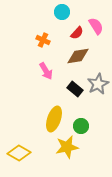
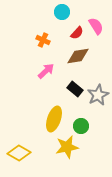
pink arrow: rotated 102 degrees counterclockwise
gray star: moved 11 px down
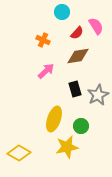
black rectangle: rotated 35 degrees clockwise
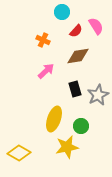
red semicircle: moved 1 px left, 2 px up
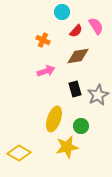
pink arrow: rotated 24 degrees clockwise
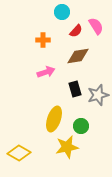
orange cross: rotated 24 degrees counterclockwise
pink arrow: moved 1 px down
gray star: rotated 10 degrees clockwise
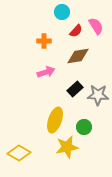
orange cross: moved 1 px right, 1 px down
black rectangle: rotated 63 degrees clockwise
gray star: rotated 20 degrees clockwise
yellow ellipse: moved 1 px right, 1 px down
green circle: moved 3 px right, 1 px down
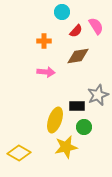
pink arrow: rotated 24 degrees clockwise
black rectangle: moved 2 px right, 17 px down; rotated 42 degrees clockwise
gray star: rotated 25 degrees counterclockwise
yellow star: moved 1 px left
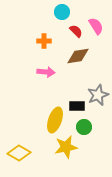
red semicircle: rotated 88 degrees counterclockwise
